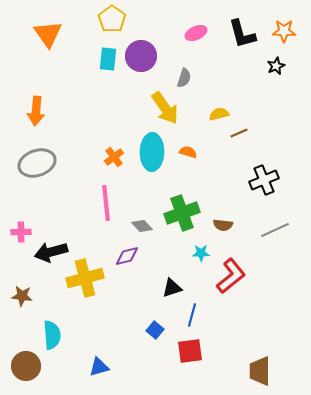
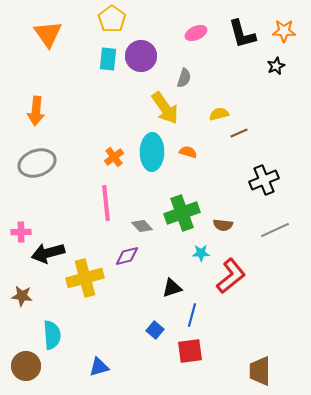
black arrow: moved 3 px left, 1 px down
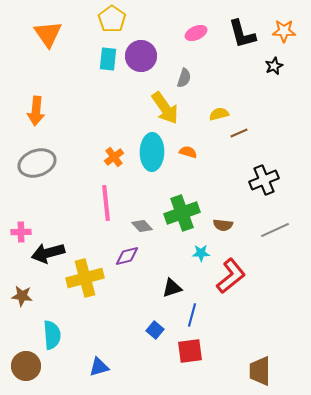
black star: moved 2 px left
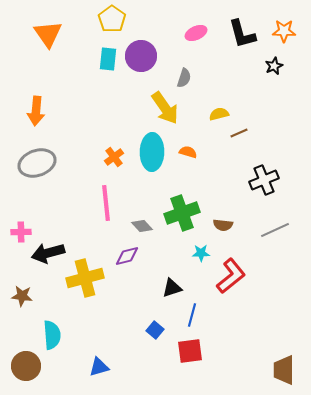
brown trapezoid: moved 24 px right, 1 px up
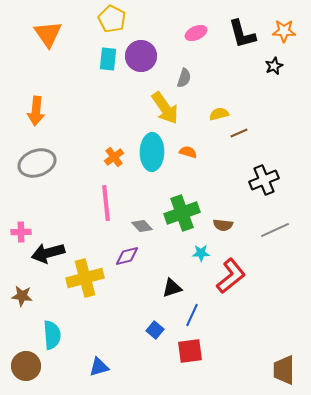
yellow pentagon: rotated 8 degrees counterclockwise
blue line: rotated 10 degrees clockwise
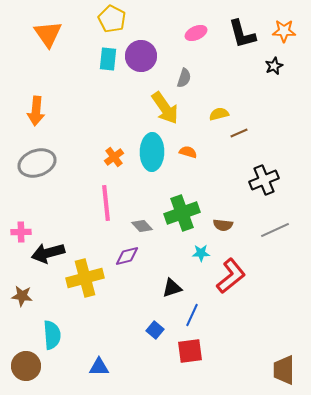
blue triangle: rotated 15 degrees clockwise
